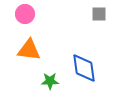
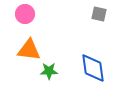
gray square: rotated 14 degrees clockwise
blue diamond: moved 9 px right
green star: moved 1 px left, 10 px up
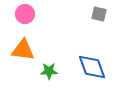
orange triangle: moved 6 px left
blue diamond: moved 1 px left, 1 px up; rotated 12 degrees counterclockwise
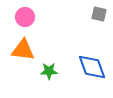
pink circle: moved 3 px down
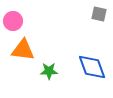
pink circle: moved 12 px left, 4 px down
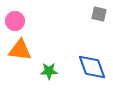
pink circle: moved 2 px right
orange triangle: moved 3 px left
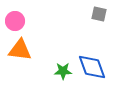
green star: moved 14 px right
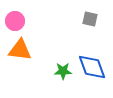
gray square: moved 9 px left, 5 px down
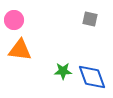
pink circle: moved 1 px left, 1 px up
blue diamond: moved 10 px down
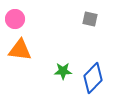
pink circle: moved 1 px right, 1 px up
blue diamond: moved 1 px right, 1 px down; rotated 64 degrees clockwise
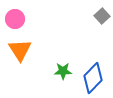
gray square: moved 12 px right, 3 px up; rotated 35 degrees clockwise
orange triangle: rotated 50 degrees clockwise
